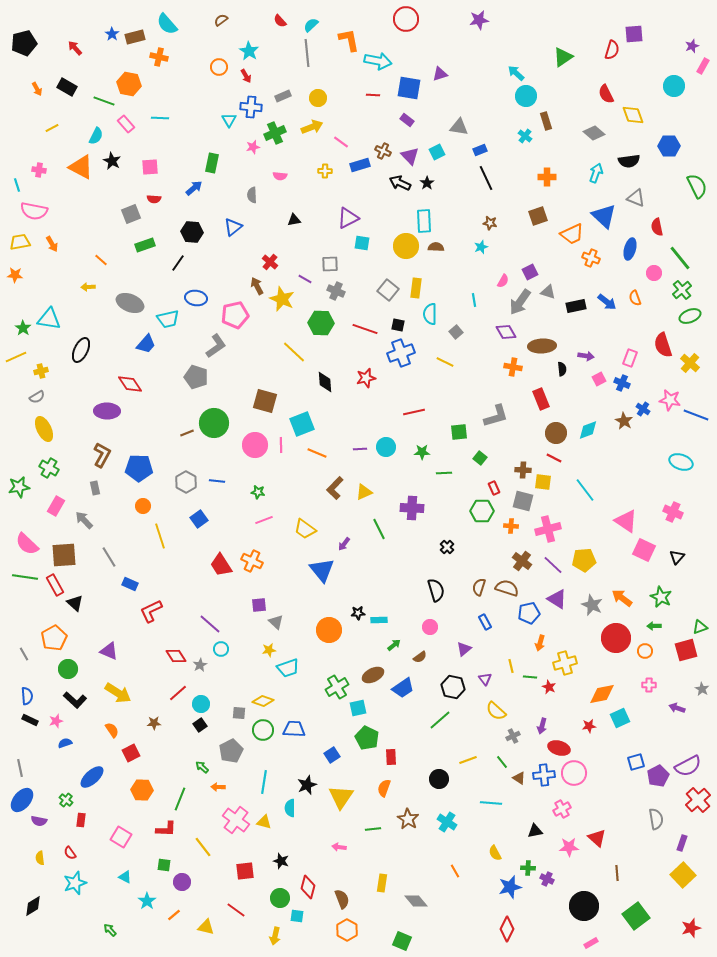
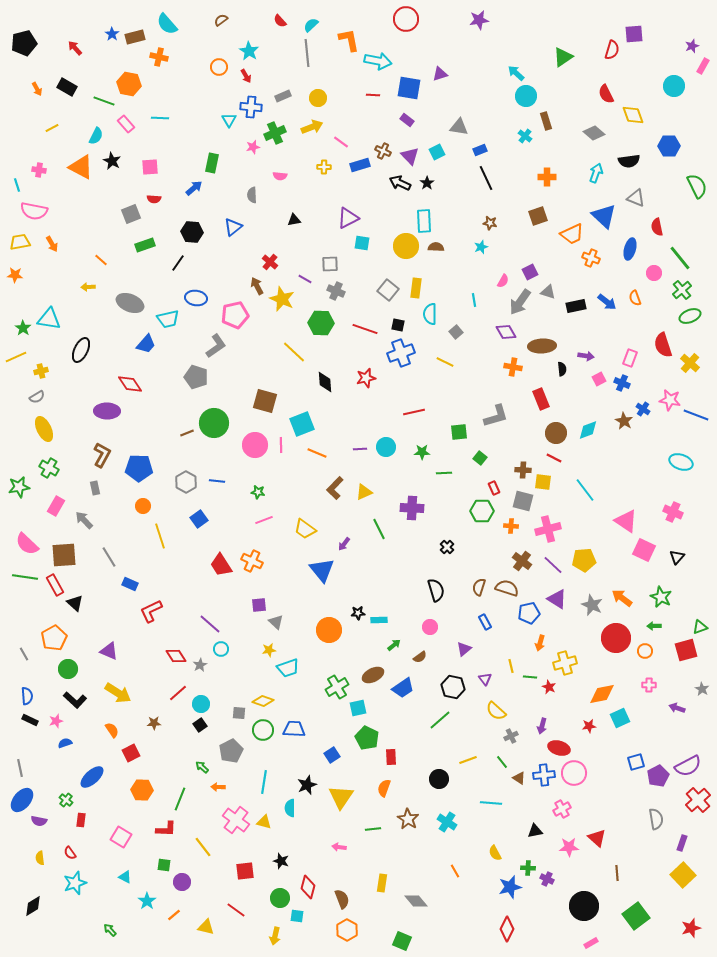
yellow cross at (325, 171): moved 1 px left, 4 px up
gray cross at (513, 736): moved 2 px left
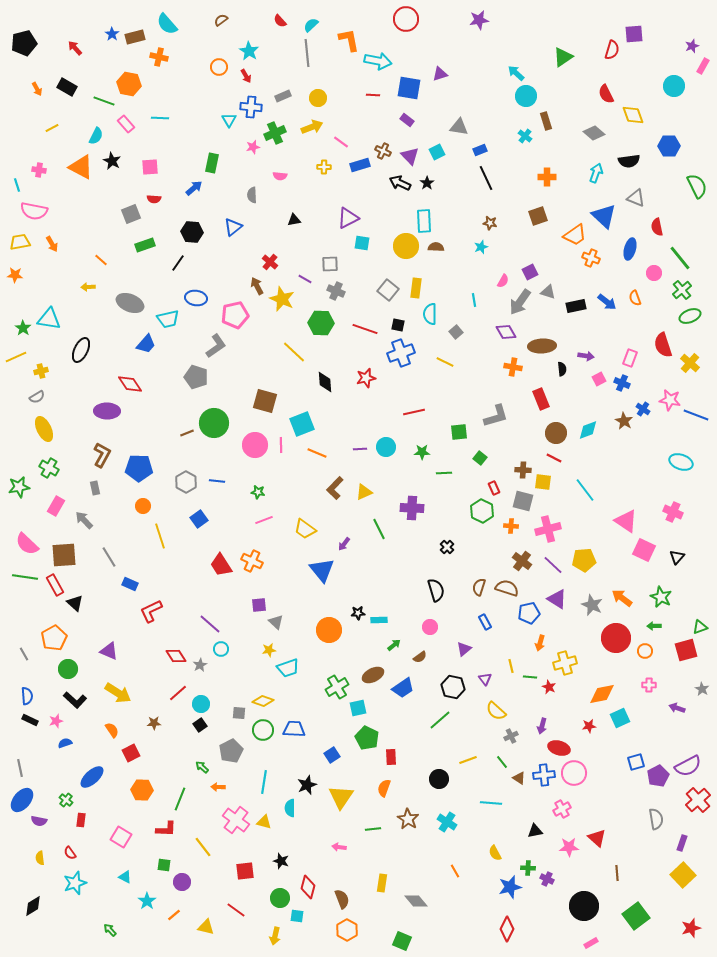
orange trapezoid at (572, 234): moved 3 px right, 1 px down; rotated 10 degrees counterclockwise
green hexagon at (482, 511): rotated 25 degrees clockwise
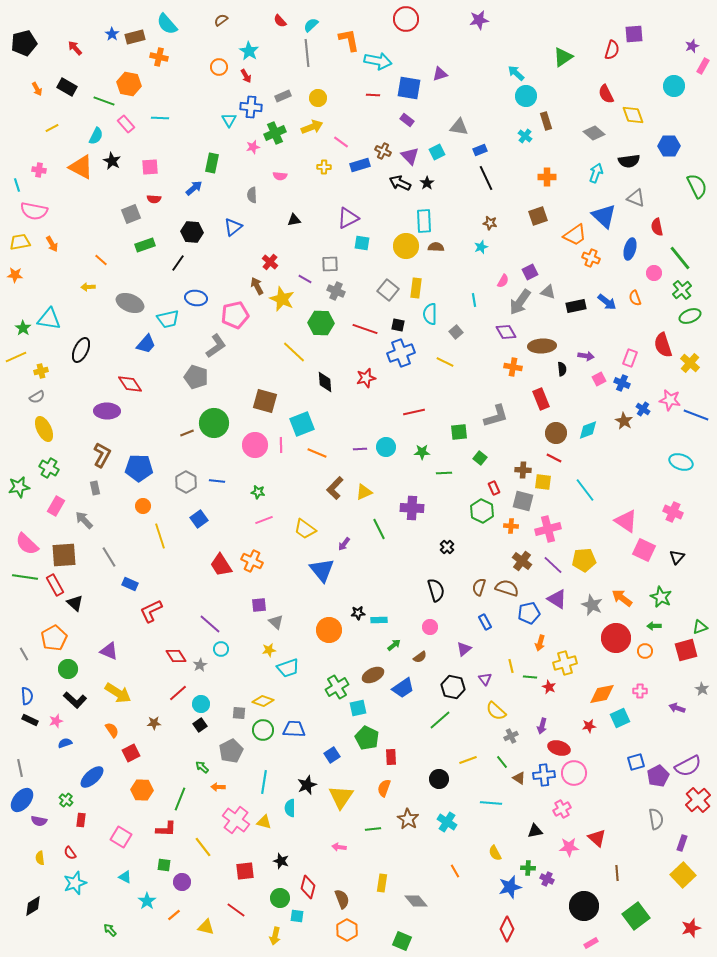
pink cross at (649, 685): moved 9 px left, 6 px down
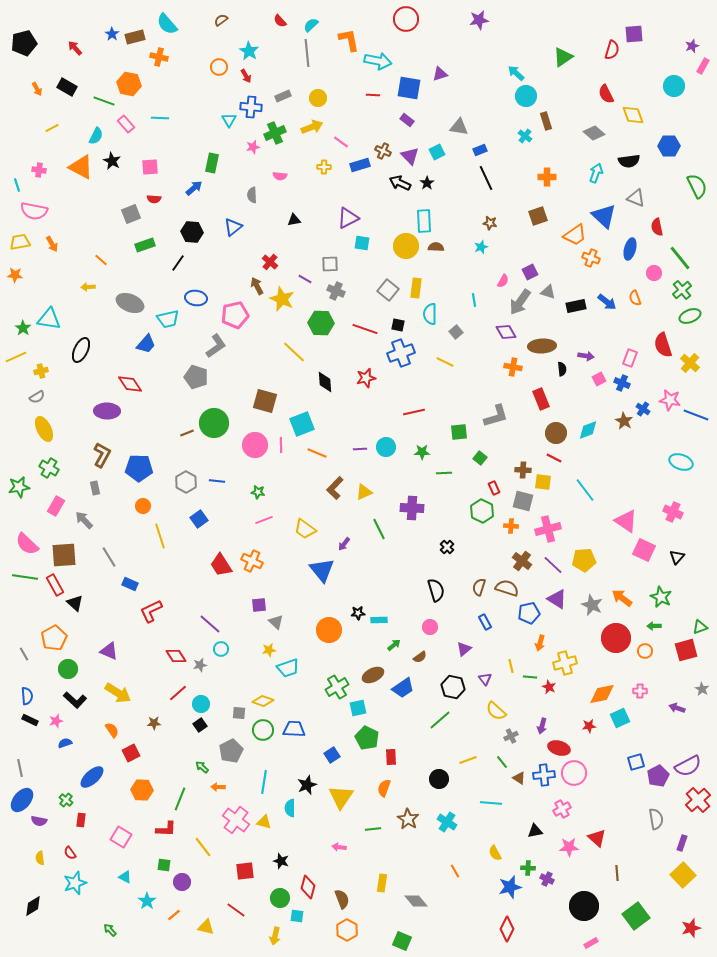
gray star at (200, 665): rotated 16 degrees clockwise
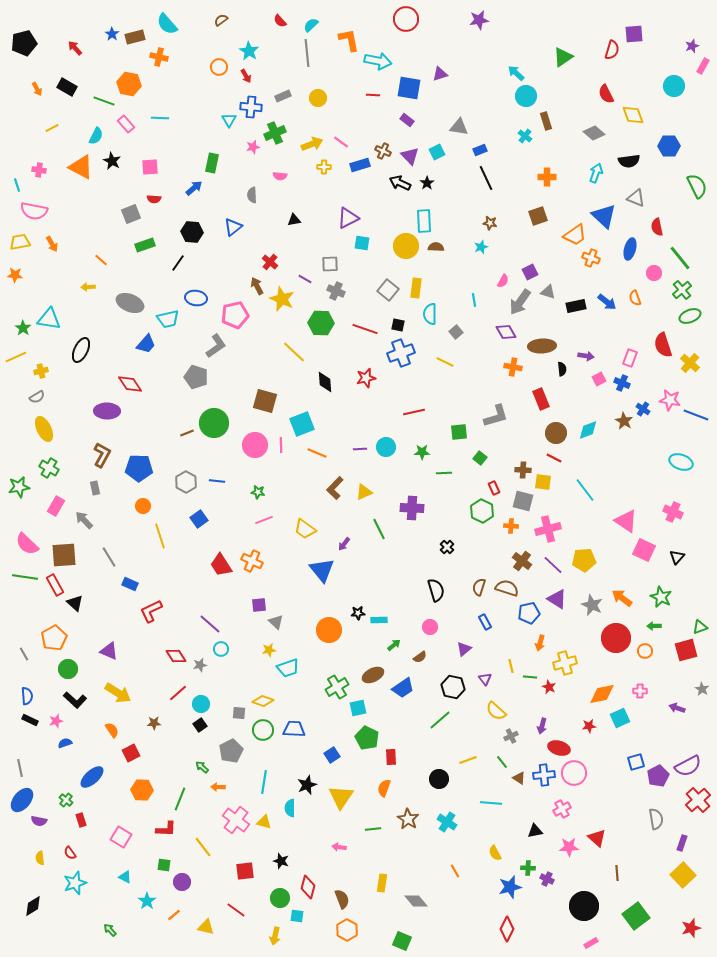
yellow arrow at (312, 127): moved 17 px down
red rectangle at (81, 820): rotated 24 degrees counterclockwise
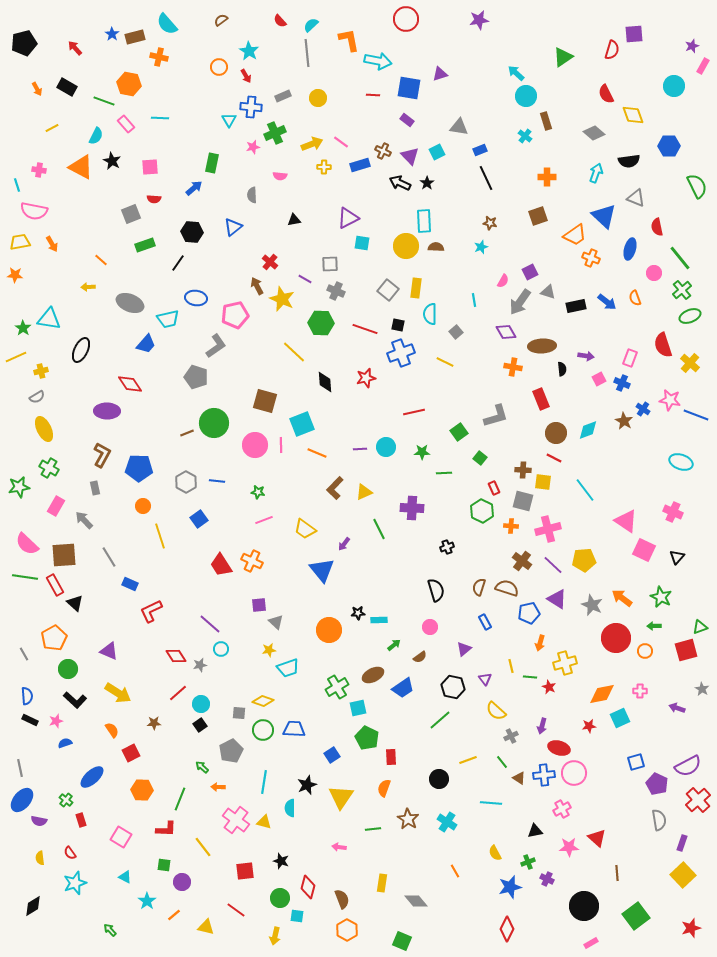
green square at (459, 432): rotated 30 degrees counterclockwise
black cross at (447, 547): rotated 24 degrees clockwise
purple pentagon at (658, 776): moved 1 px left, 8 px down; rotated 20 degrees counterclockwise
gray semicircle at (656, 819): moved 3 px right, 1 px down
green cross at (528, 868): moved 6 px up; rotated 24 degrees counterclockwise
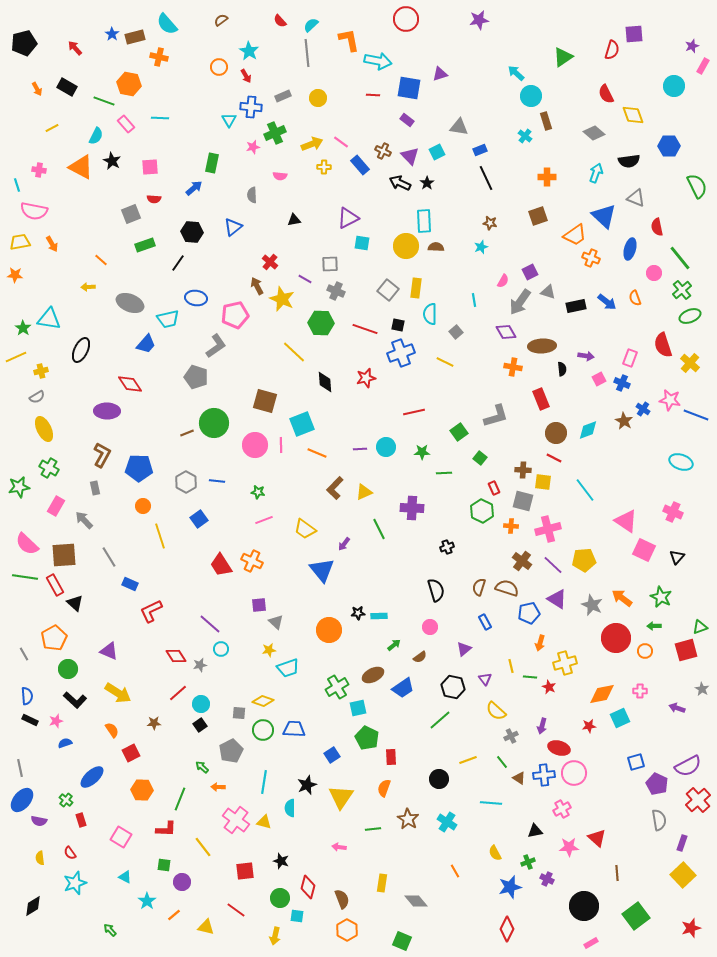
cyan circle at (526, 96): moved 5 px right
blue rectangle at (360, 165): rotated 66 degrees clockwise
cyan rectangle at (379, 620): moved 4 px up
